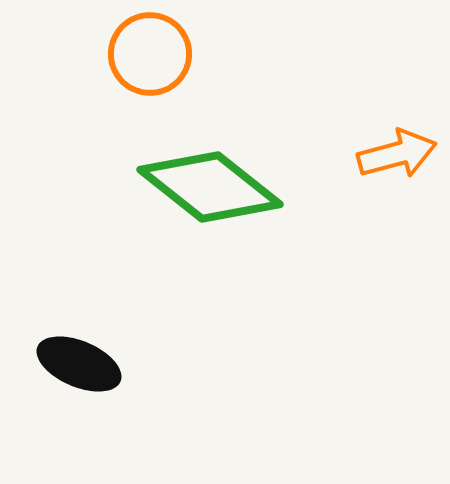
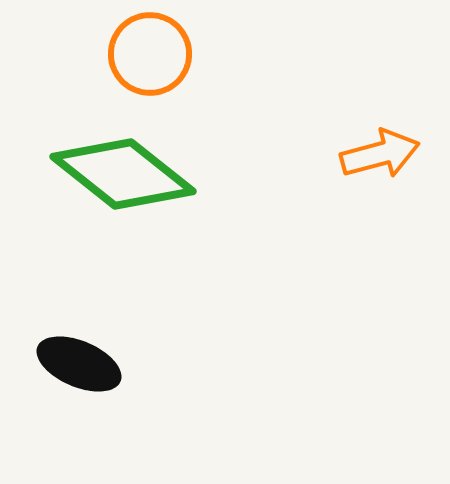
orange arrow: moved 17 px left
green diamond: moved 87 px left, 13 px up
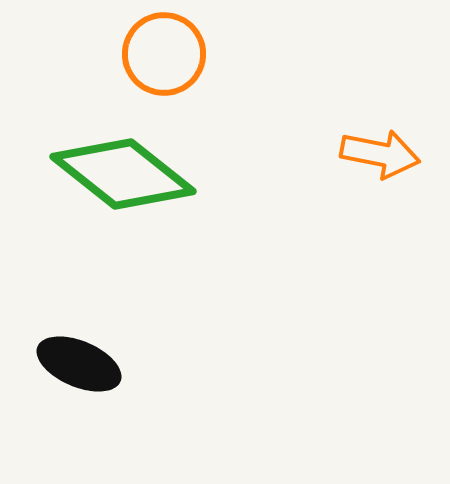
orange circle: moved 14 px right
orange arrow: rotated 26 degrees clockwise
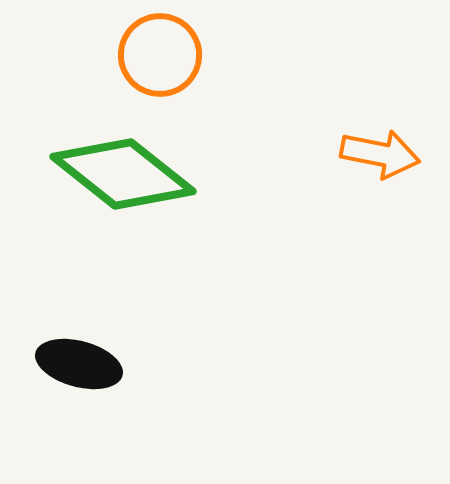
orange circle: moved 4 px left, 1 px down
black ellipse: rotated 8 degrees counterclockwise
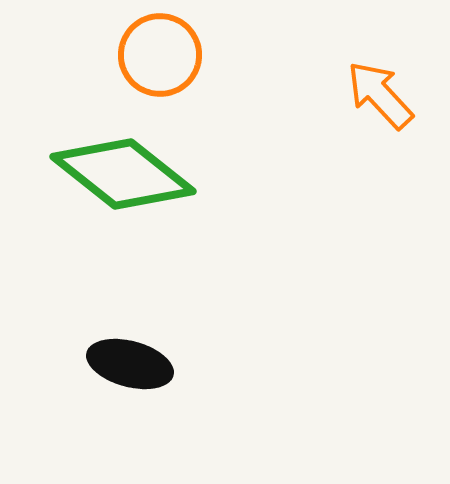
orange arrow: moved 59 px up; rotated 144 degrees counterclockwise
black ellipse: moved 51 px right
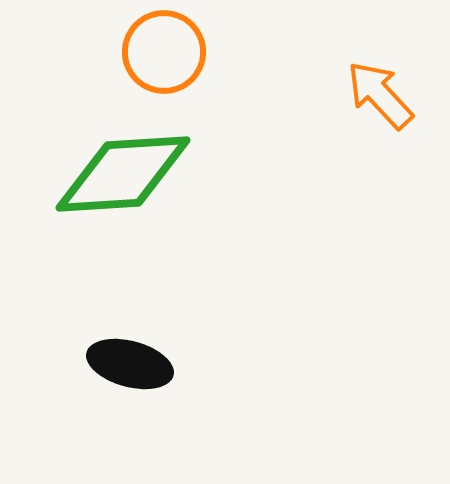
orange circle: moved 4 px right, 3 px up
green diamond: rotated 42 degrees counterclockwise
